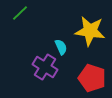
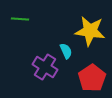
green line: moved 6 px down; rotated 48 degrees clockwise
cyan semicircle: moved 5 px right, 4 px down
red pentagon: rotated 20 degrees clockwise
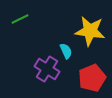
green line: rotated 30 degrees counterclockwise
purple cross: moved 2 px right, 2 px down
red pentagon: rotated 12 degrees clockwise
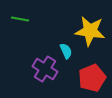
green line: rotated 36 degrees clockwise
purple cross: moved 2 px left
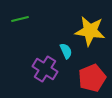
green line: rotated 24 degrees counterclockwise
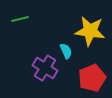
purple cross: moved 1 px up
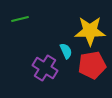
yellow star: rotated 8 degrees counterclockwise
red pentagon: moved 13 px up; rotated 12 degrees clockwise
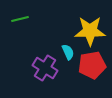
cyan semicircle: moved 2 px right, 1 px down
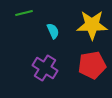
green line: moved 4 px right, 6 px up
yellow star: moved 2 px right, 6 px up
cyan semicircle: moved 15 px left, 21 px up
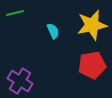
green line: moved 9 px left
yellow star: rotated 12 degrees counterclockwise
purple cross: moved 25 px left, 13 px down
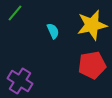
green line: rotated 36 degrees counterclockwise
